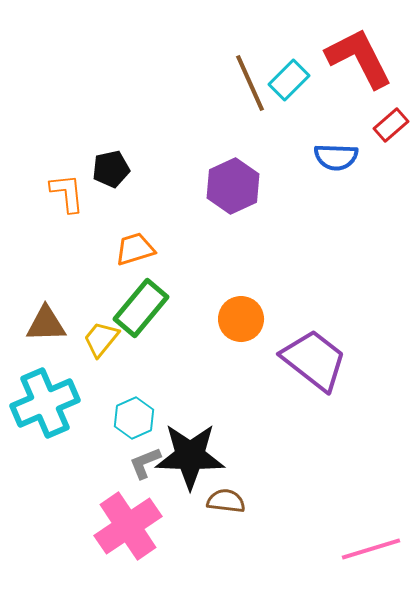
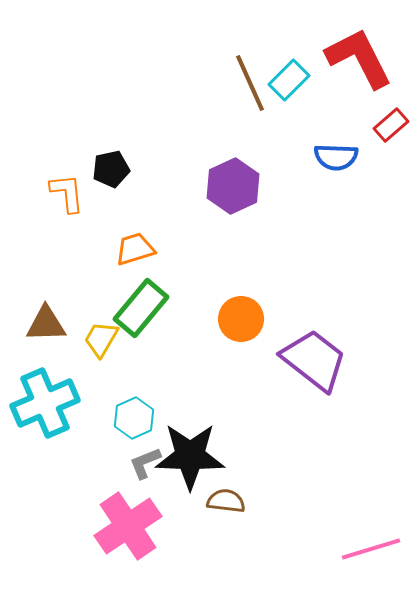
yellow trapezoid: rotated 9 degrees counterclockwise
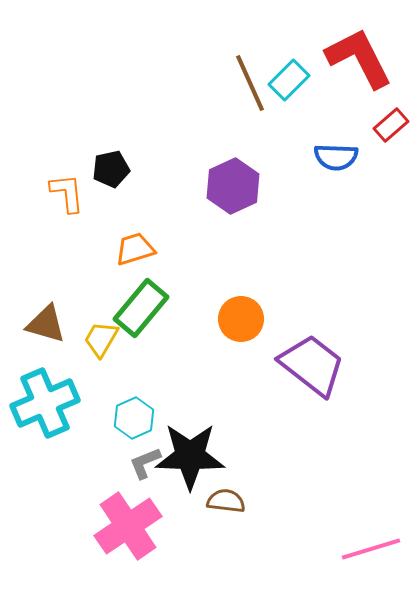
brown triangle: rotated 18 degrees clockwise
purple trapezoid: moved 2 px left, 5 px down
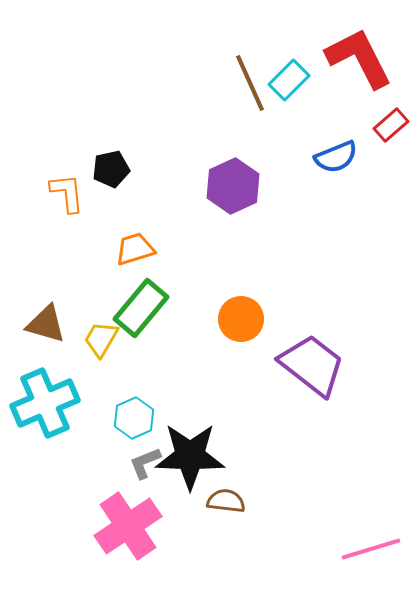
blue semicircle: rotated 24 degrees counterclockwise
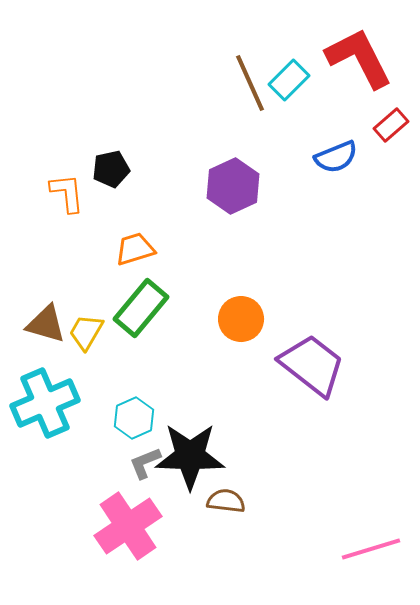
yellow trapezoid: moved 15 px left, 7 px up
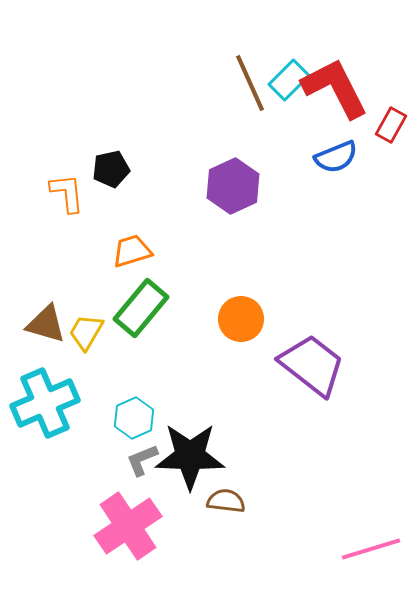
red L-shape: moved 24 px left, 30 px down
red rectangle: rotated 20 degrees counterclockwise
orange trapezoid: moved 3 px left, 2 px down
gray L-shape: moved 3 px left, 3 px up
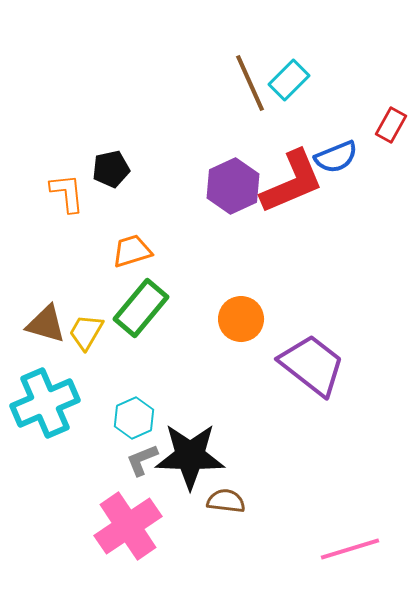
red L-shape: moved 43 px left, 94 px down; rotated 94 degrees clockwise
pink line: moved 21 px left
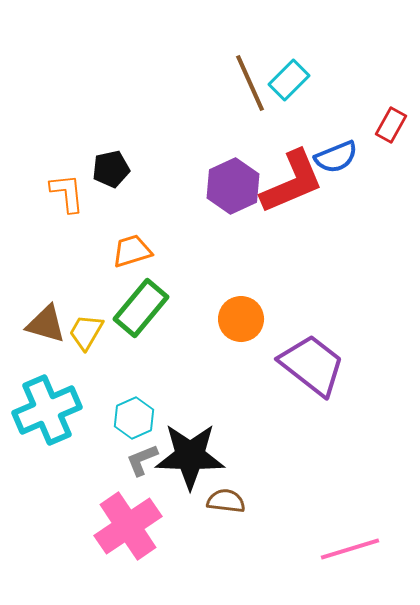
cyan cross: moved 2 px right, 7 px down
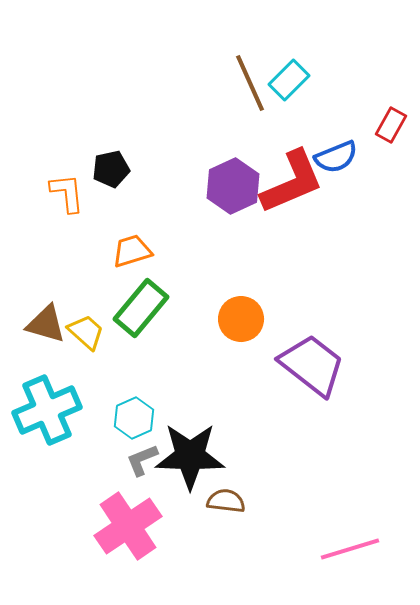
yellow trapezoid: rotated 102 degrees clockwise
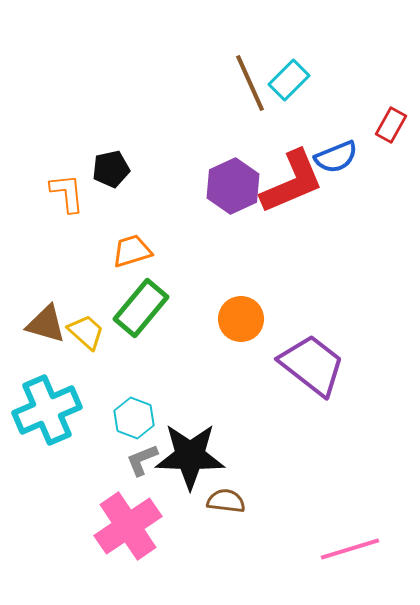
cyan hexagon: rotated 15 degrees counterclockwise
